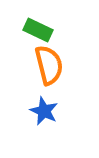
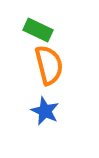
blue star: moved 1 px right
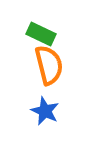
green rectangle: moved 3 px right, 4 px down
